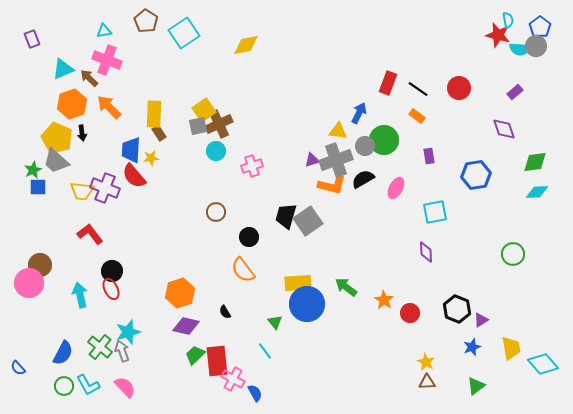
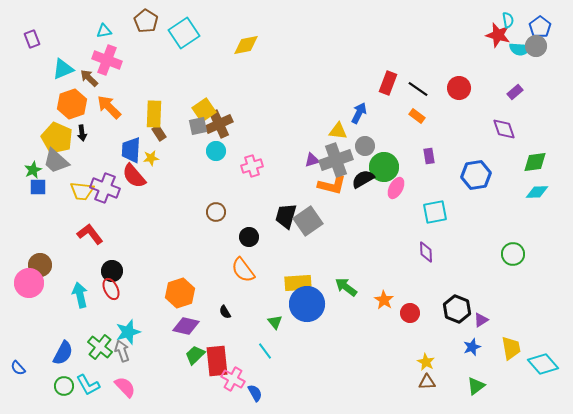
green circle at (384, 140): moved 27 px down
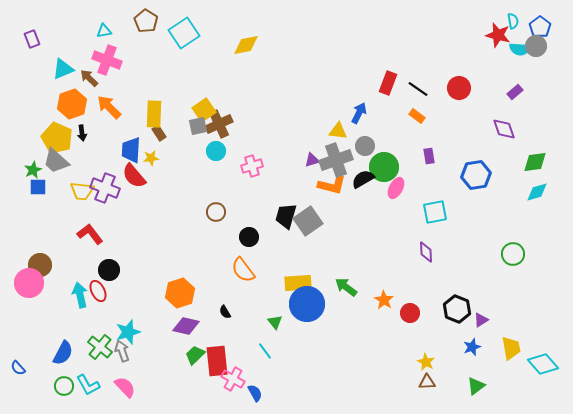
cyan semicircle at (508, 20): moved 5 px right, 1 px down
cyan diamond at (537, 192): rotated 15 degrees counterclockwise
black circle at (112, 271): moved 3 px left, 1 px up
red ellipse at (111, 289): moved 13 px left, 2 px down
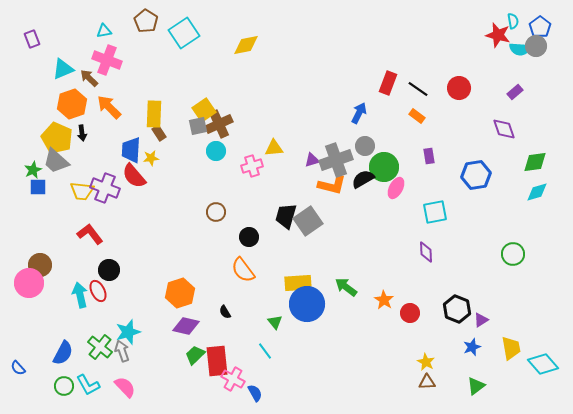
yellow triangle at (338, 131): moved 64 px left, 17 px down; rotated 12 degrees counterclockwise
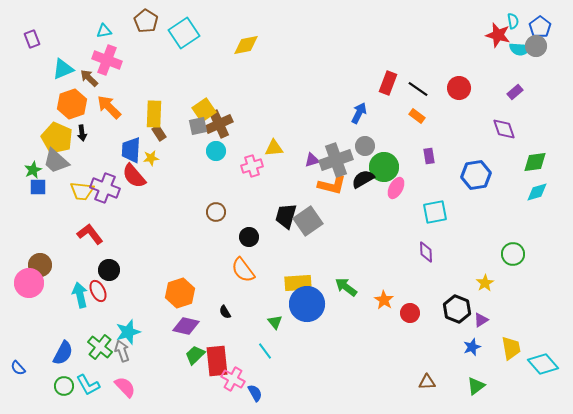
yellow star at (426, 362): moved 59 px right, 79 px up; rotated 12 degrees clockwise
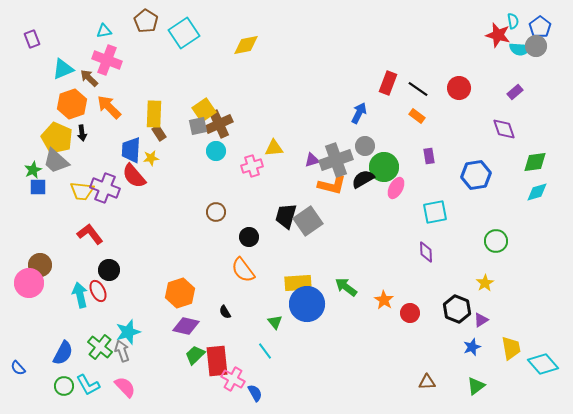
green circle at (513, 254): moved 17 px left, 13 px up
